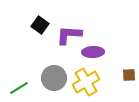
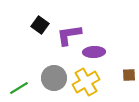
purple L-shape: rotated 12 degrees counterclockwise
purple ellipse: moved 1 px right
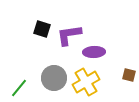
black square: moved 2 px right, 4 px down; rotated 18 degrees counterclockwise
brown square: rotated 16 degrees clockwise
green line: rotated 18 degrees counterclockwise
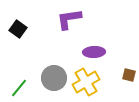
black square: moved 24 px left; rotated 18 degrees clockwise
purple L-shape: moved 16 px up
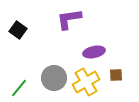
black square: moved 1 px down
purple ellipse: rotated 10 degrees counterclockwise
brown square: moved 13 px left; rotated 16 degrees counterclockwise
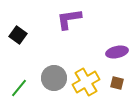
black square: moved 5 px down
purple ellipse: moved 23 px right
brown square: moved 1 px right, 8 px down; rotated 16 degrees clockwise
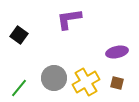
black square: moved 1 px right
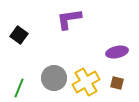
green line: rotated 18 degrees counterclockwise
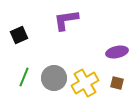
purple L-shape: moved 3 px left, 1 px down
black square: rotated 30 degrees clockwise
yellow cross: moved 1 px left, 1 px down
green line: moved 5 px right, 11 px up
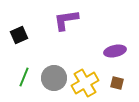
purple ellipse: moved 2 px left, 1 px up
